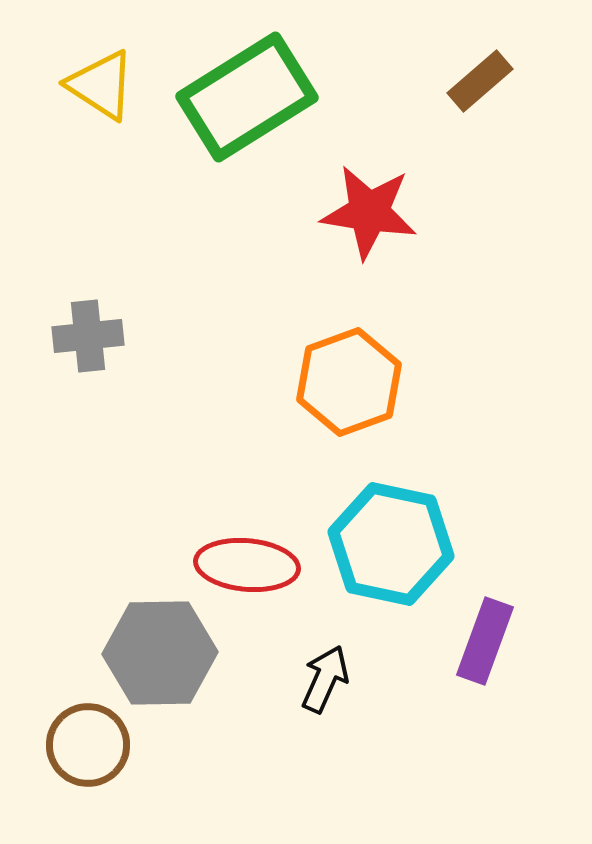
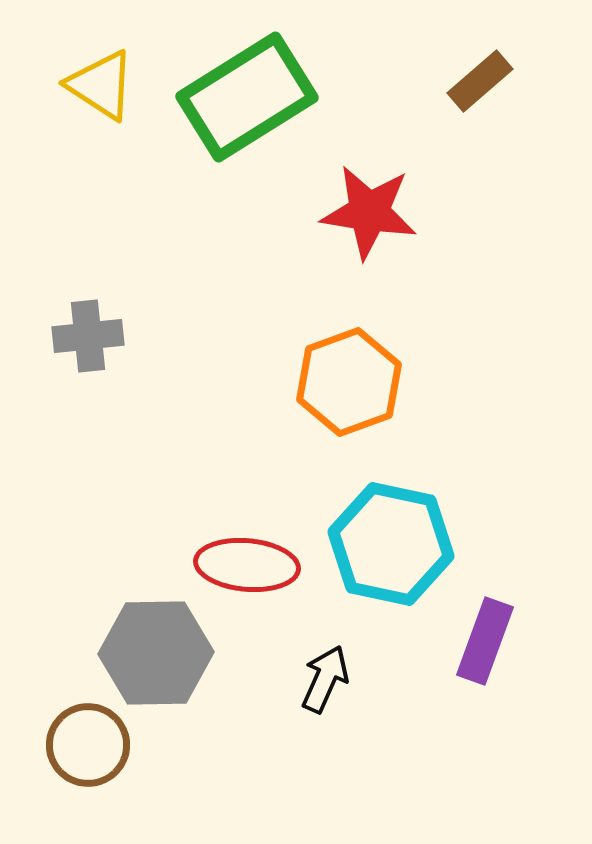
gray hexagon: moved 4 px left
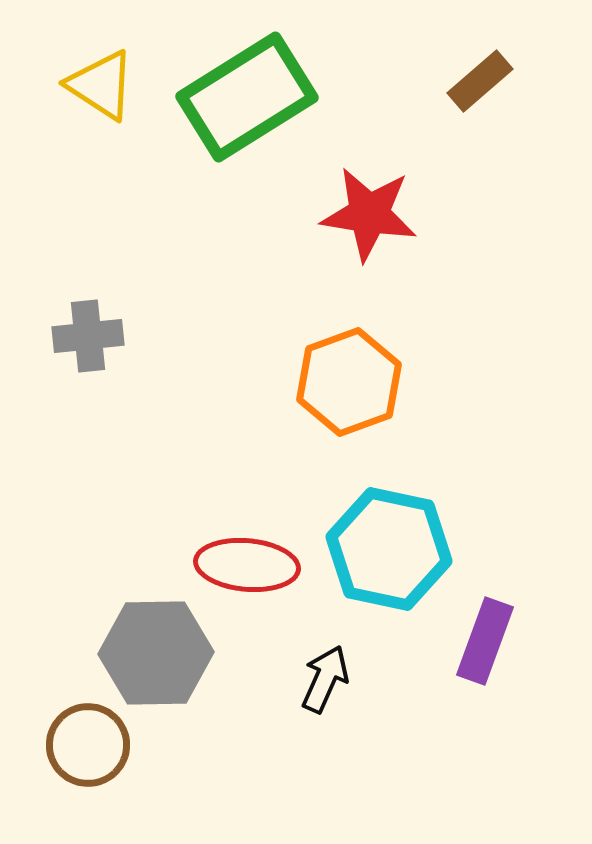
red star: moved 2 px down
cyan hexagon: moved 2 px left, 5 px down
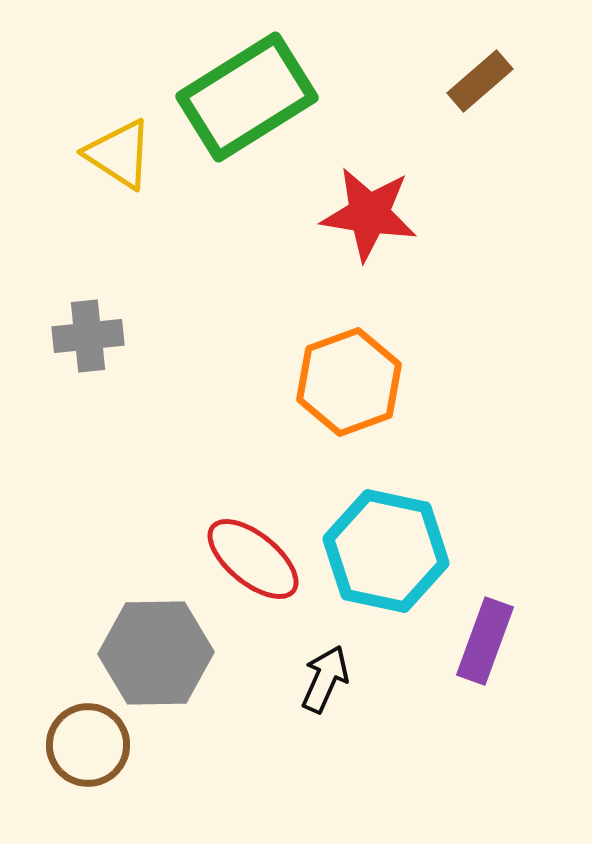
yellow triangle: moved 18 px right, 69 px down
cyan hexagon: moved 3 px left, 2 px down
red ellipse: moved 6 px right, 6 px up; rotated 34 degrees clockwise
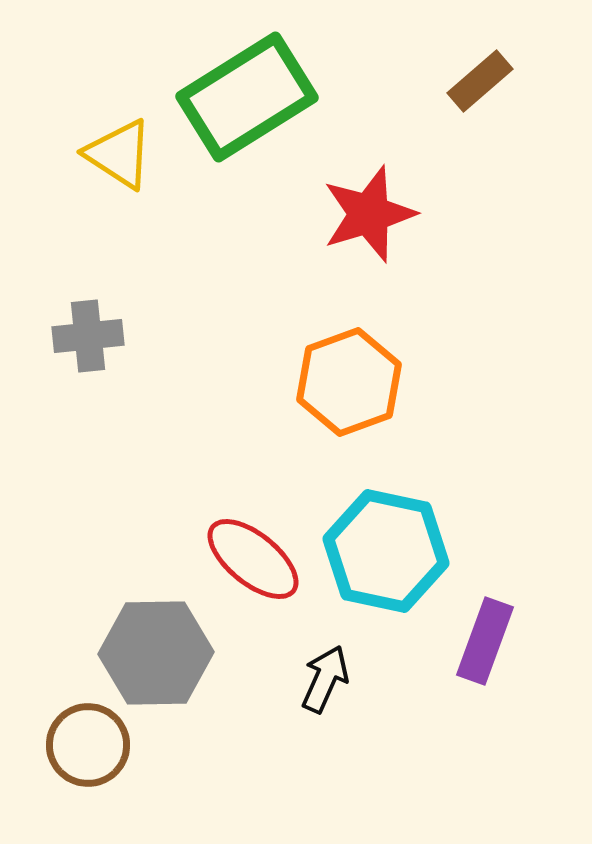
red star: rotated 26 degrees counterclockwise
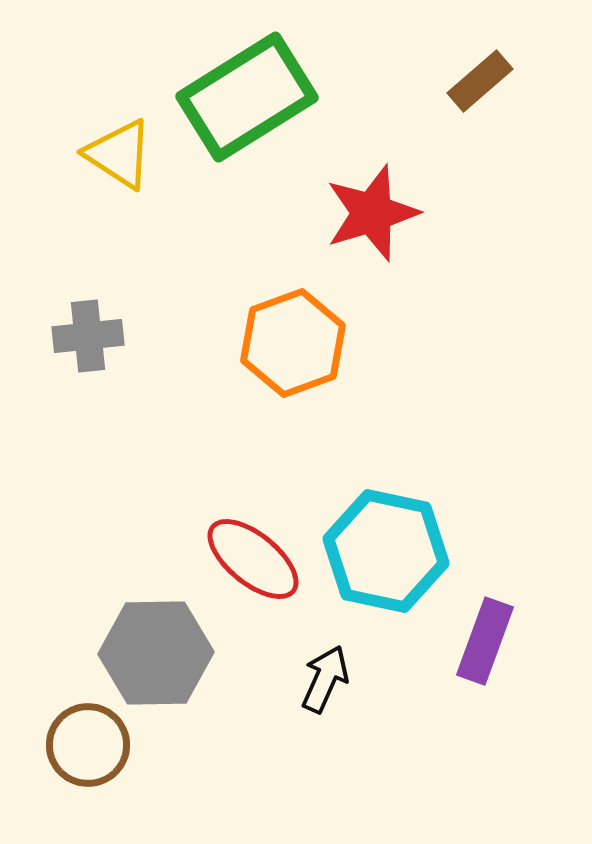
red star: moved 3 px right, 1 px up
orange hexagon: moved 56 px left, 39 px up
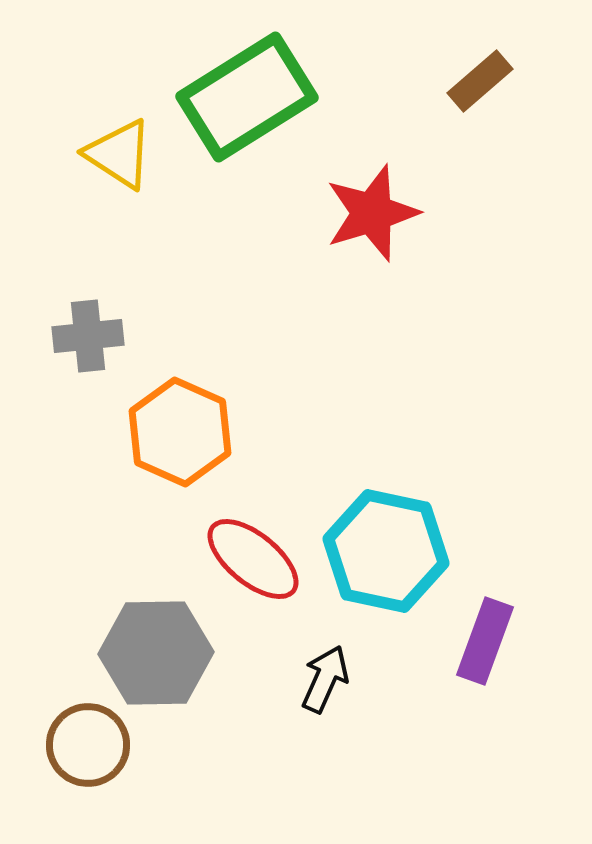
orange hexagon: moved 113 px left, 89 px down; rotated 16 degrees counterclockwise
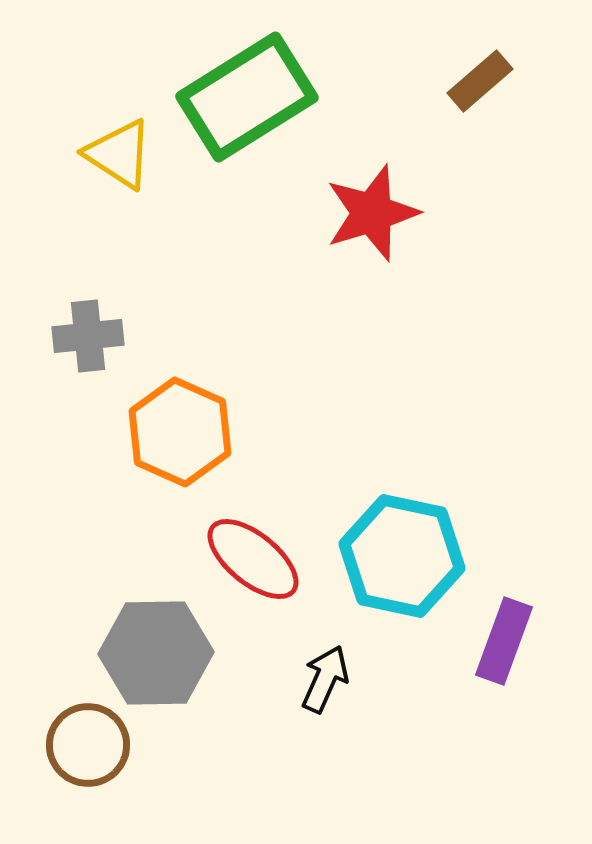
cyan hexagon: moved 16 px right, 5 px down
purple rectangle: moved 19 px right
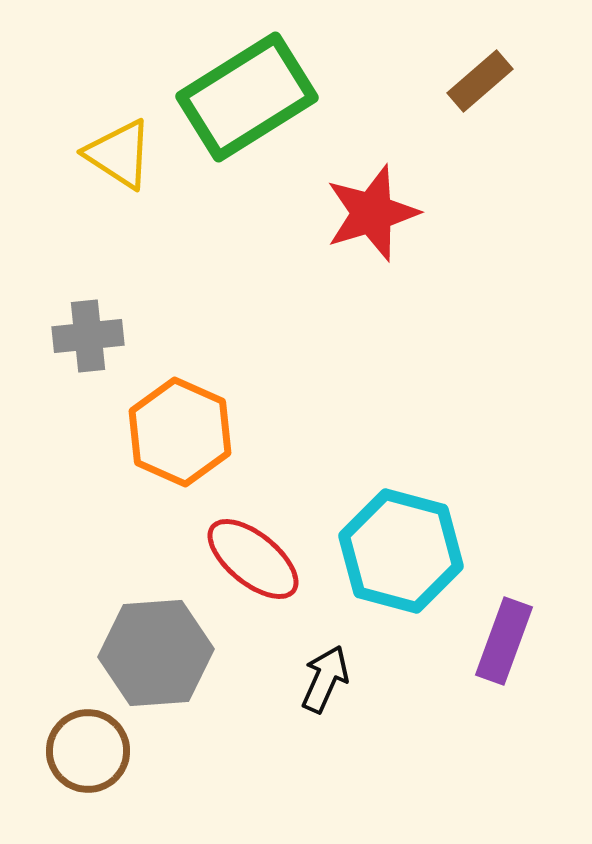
cyan hexagon: moved 1 px left, 5 px up; rotated 3 degrees clockwise
gray hexagon: rotated 3 degrees counterclockwise
brown circle: moved 6 px down
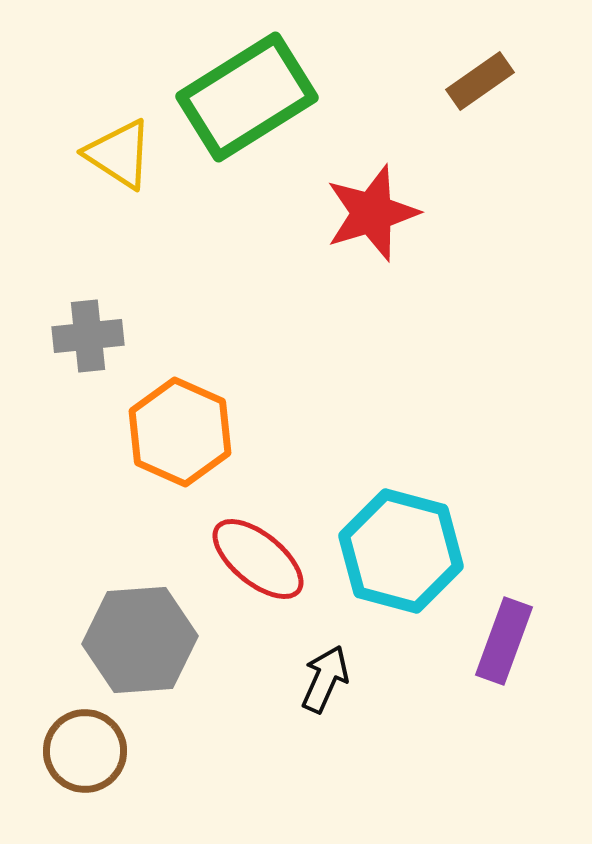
brown rectangle: rotated 6 degrees clockwise
red ellipse: moved 5 px right
gray hexagon: moved 16 px left, 13 px up
brown circle: moved 3 px left
